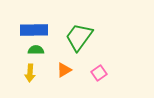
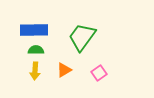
green trapezoid: moved 3 px right
yellow arrow: moved 5 px right, 2 px up
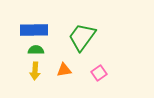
orange triangle: rotated 21 degrees clockwise
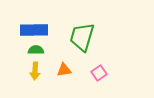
green trapezoid: rotated 20 degrees counterclockwise
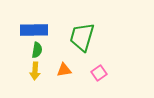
green semicircle: moved 1 px right; rotated 98 degrees clockwise
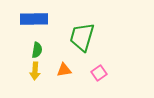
blue rectangle: moved 11 px up
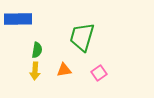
blue rectangle: moved 16 px left
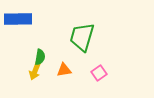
green semicircle: moved 3 px right, 7 px down
yellow arrow: rotated 18 degrees clockwise
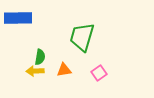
blue rectangle: moved 1 px up
yellow arrow: rotated 66 degrees clockwise
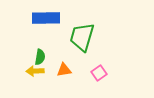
blue rectangle: moved 28 px right
